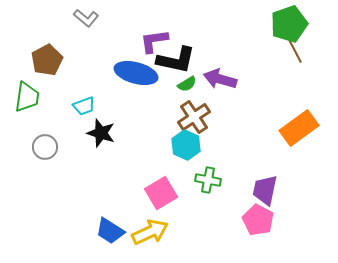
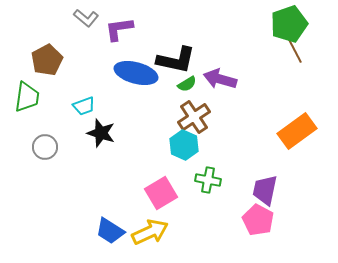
purple L-shape: moved 35 px left, 12 px up
orange rectangle: moved 2 px left, 3 px down
cyan hexagon: moved 2 px left
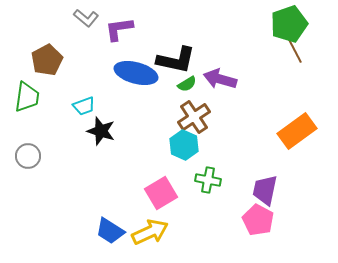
black star: moved 2 px up
gray circle: moved 17 px left, 9 px down
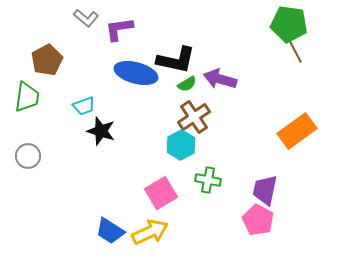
green pentagon: rotated 27 degrees clockwise
cyan hexagon: moved 3 px left; rotated 8 degrees clockwise
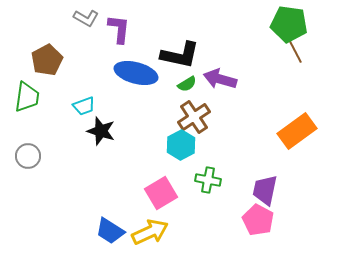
gray L-shape: rotated 10 degrees counterclockwise
purple L-shape: rotated 104 degrees clockwise
black L-shape: moved 4 px right, 5 px up
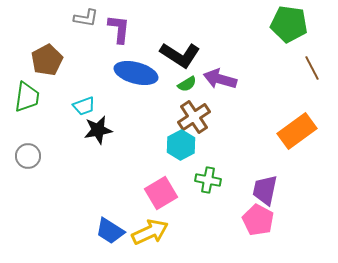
gray L-shape: rotated 20 degrees counterclockwise
brown line: moved 17 px right, 17 px down
black L-shape: rotated 21 degrees clockwise
black star: moved 3 px left, 1 px up; rotated 28 degrees counterclockwise
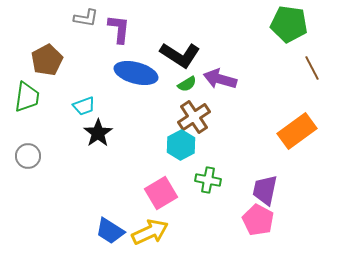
black star: moved 3 px down; rotated 24 degrees counterclockwise
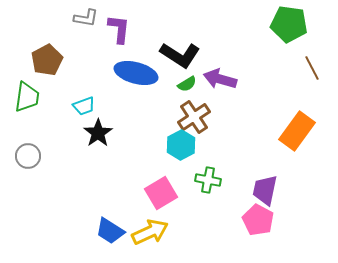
orange rectangle: rotated 18 degrees counterclockwise
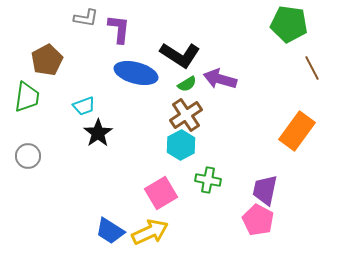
brown cross: moved 8 px left, 2 px up
